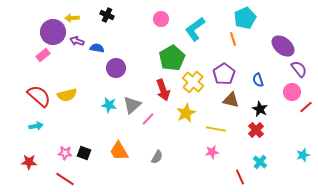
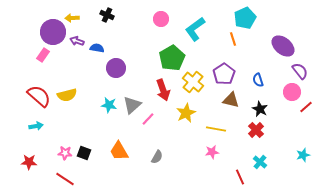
pink rectangle at (43, 55): rotated 16 degrees counterclockwise
purple semicircle at (299, 69): moved 1 px right, 2 px down
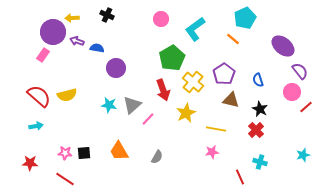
orange line at (233, 39): rotated 32 degrees counterclockwise
black square at (84, 153): rotated 24 degrees counterclockwise
red star at (29, 162): moved 1 px right, 1 px down
cyan cross at (260, 162): rotated 24 degrees counterclockwise
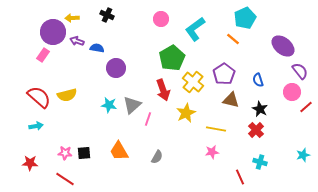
red semicircle at (39, 96): moved 1 px down
pink line at (148, 119): rotated 24 degrees counterclockwise
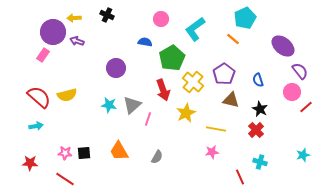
yellow arrow at (72, 18): moved 2 px right
blue semicircle at (97, 48): moved 48 px right, 6 px up
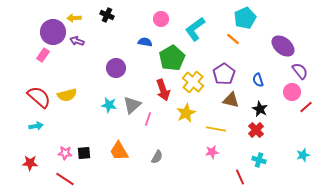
cyan cross at (260, 162): moved 1 px left, 2 px up
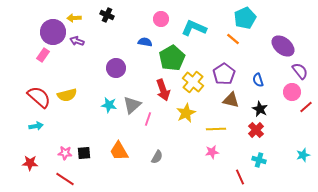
cyan L-shape at (195, 29): moved 1 px left, 1 px up; rotated 60 degrees clockwise
yellow line at (216, 129): rotated 12 degrees counterclockwise
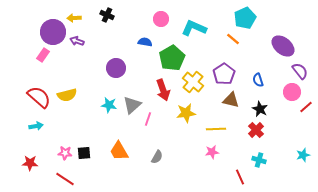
yellow star at (186, 113): rotated 18 degrees clockwise
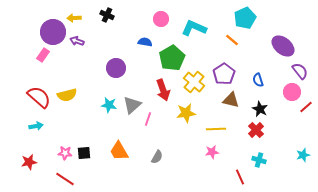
orange line at (233, 39): moved 1 px left, 1 px down
yellow cross at (193, 82): moved 1 px right
red star at (30, 163): moved 1 px left, 1 px up; rotated 14 degrees counterclockwise
